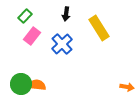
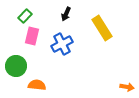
black arrow: rotated 16 degrees clockwise
yellow rectangle: moved 3 px right
pink rectangle: rotated 24 degrees counterclockwise
blue cross: rotated 15 degrees clockwise
green circle: moved 5 px left, 18 px up
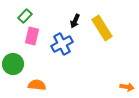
black arrow: moved 9 px right, 7 px down
green circle: moved 3 px left, 2 px up
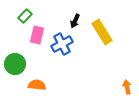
yellow rectangle: moved 4 px down
pink rectangle: moved 5 px right, 1 px up
green circle: moved 2 px right
orange arrow: rotated 112 degrees counterclockwise
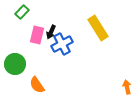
green rectangle: moved 3 px left, 4 px up
black arrow: moved 24 px left, 11 px down
yellow rectangle: moved 4 px left, 4 px up
orange semicircle: rotated 132 degrees counterclockwise
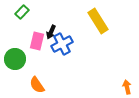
yellow rectangle: moved 7 px up
pink rectangle: moved 6 px down
green circle: moved 5 px up
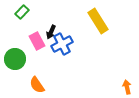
pink rectangle: rotated 42 degrees counterclockwise
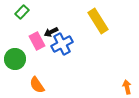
black arrow: rotated 40 degrees clockwise
